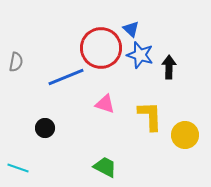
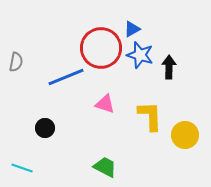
blue triangle: moved 1 px right; rotated 48 degrees clockwise
cyan line: moved 4 px right
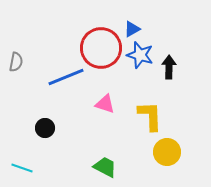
yellow circle: moved 18 px left, 17 px down
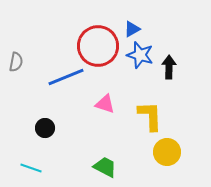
red circle: moved 3 px left, 2 px up
cyan line: moved 9 px right
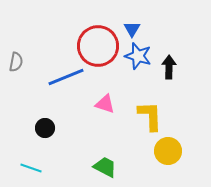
blue triangle: rotated 30 degrees counterclockwise
blue star: moved 2 px left, 1 px down
yellow circle: moved 1 px right, 1 px up
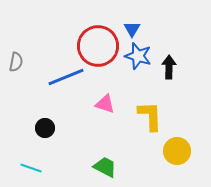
yellow circle: moved 9 px right
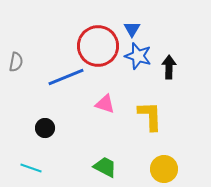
yellow circle: moved 13 px left, 18 px down
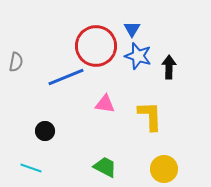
red circle: moved 2 px left
pink triangle: rotated 10 degrees counterclockwise
black circle: moved 3 px down
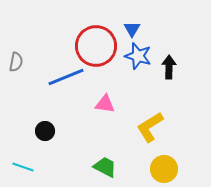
yellow L-shape: moved 11 px down; rotated 120 degrees counterclockwise
cyan line: moved 8 px left, 1 px up
